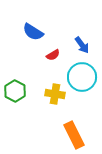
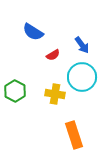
orange rectangle: rotated 8 degrees clockwise
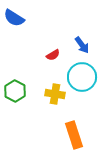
blue semicircle: moved 19 px left, 14 px up
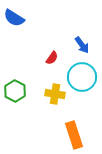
red semicircle: moved 1 px left, 3 px down; rotated 24 degrees counterclockwise
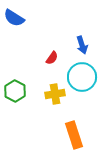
blue arrow: rotated 18 degrees clockwise
yellow cross: rotated 18 degrees counterclockwise
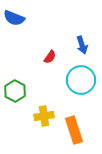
blue semicircle: rotated 10 degrees counterclockwise
red semicircle: moved 2 px left, 1 px up
cyan circle: moved 1 px left, 3 px down
yellow cross: moved 11 px left, 22 px down
orange rectangle: moved 5 px up
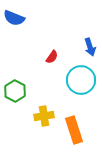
blue arrow: moved 8 px right, 2 px down
red semicircle: moved 2 px right
